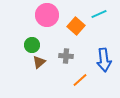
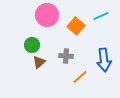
cyan line: moved 2 px right, 2 px down
orange line: moved 3 px up
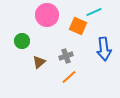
cyan line: moved 7 px left, 4 px up
orange square: moved 2 px right; rotated 18 degrees counterclockwise
green circle: moved 10 px left, 4 px up
gray cross: rotated 24 degrees counterclockwise
blue arrow: moved 11 px up
orange line: moved 11 px left
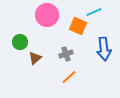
green circle: moved 2 px left, 1 px down
gray cross: moved 2 px up
brown triangle: moved 4 px left, 4 px up
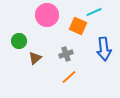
green circle: moved 1 px left, 1 px up
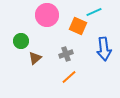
green circle: moved 2 px right
